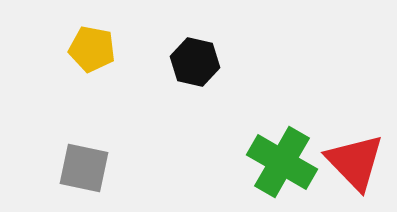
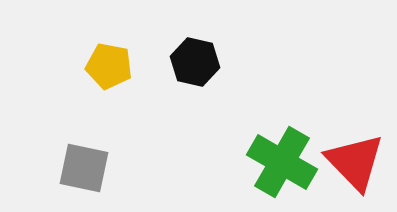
yellow pentagon: moved 17 px right, 17 px down
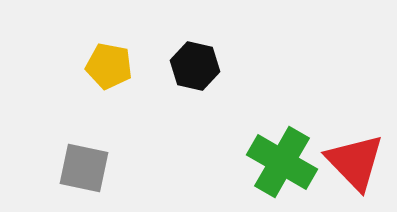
black hexagon: moved 4 px down
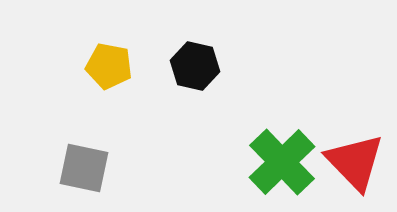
green cross: rotated 16 degrees clockwise
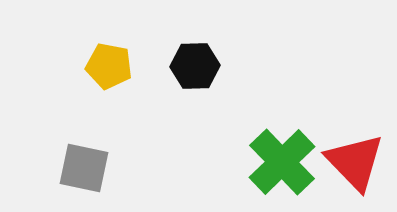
black hexagon: rotated 15 degrees counterclockwise
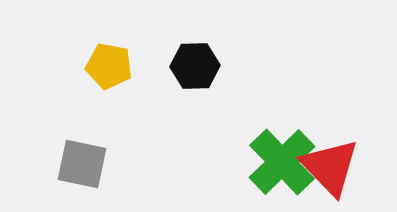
red triangle: moved 25 px left, 5 px down
gray square: moved 2 px left, 4 px up
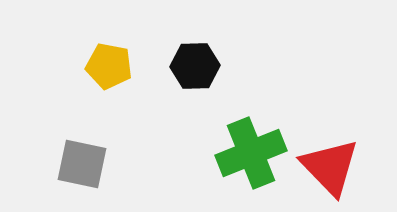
green cross: moved 31 px left, 9 px up; rotated 22 degrees clockwise
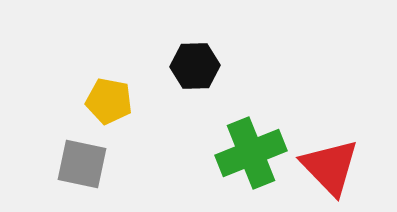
yellow pentagon: moved 35 px down
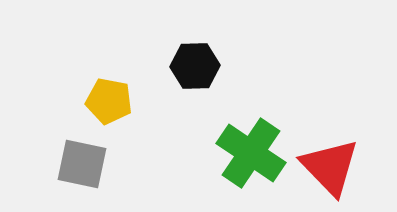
green cross: rotated 34 degrees counterclockwise
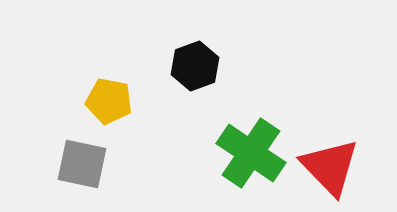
black hexagon: rotated 18 degrees counterclockwise
